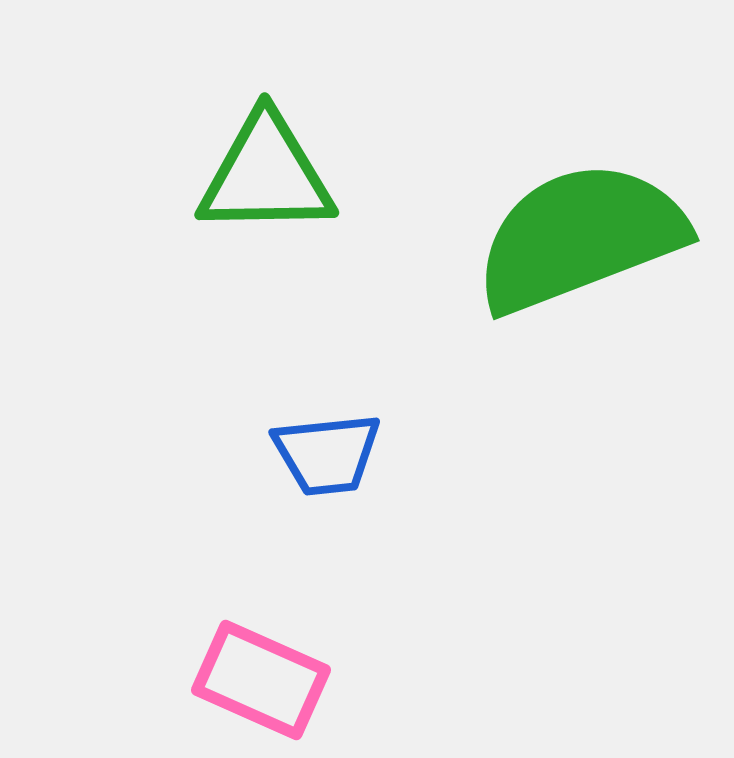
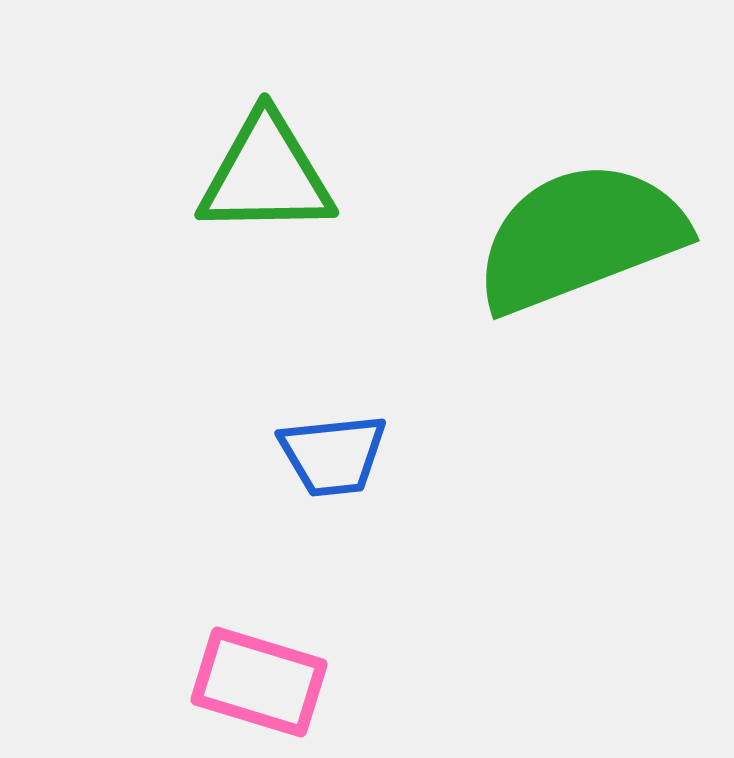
blue trapezoid: moved 6 px right, 1 px down
pink rectangle: moved 2 px left, 2 px down; rotated 7 degrees counterclockwise
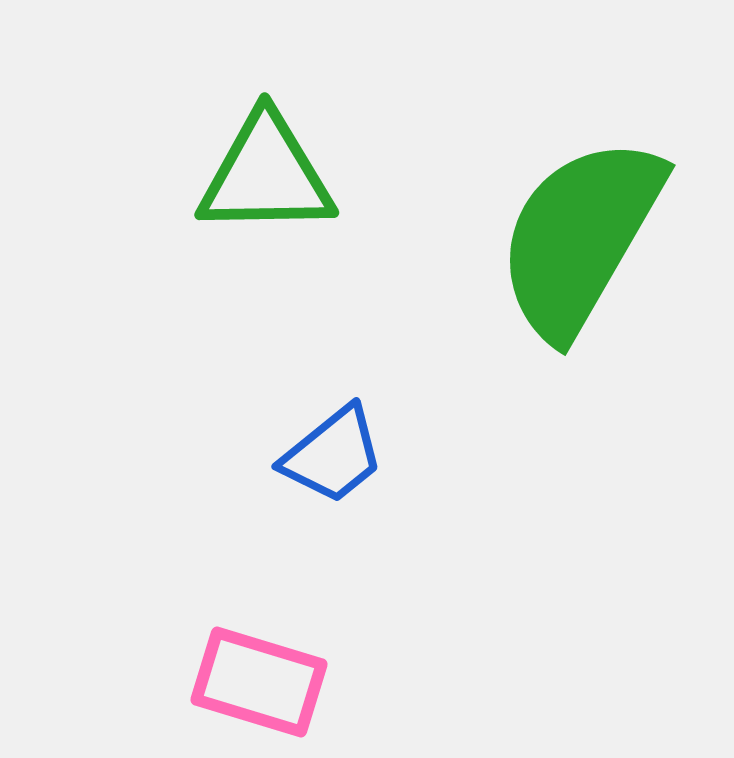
green semicircle: rotated 39 degrees counterclockwise
blue trapezoid: rotated 33 degrees counterclockwise
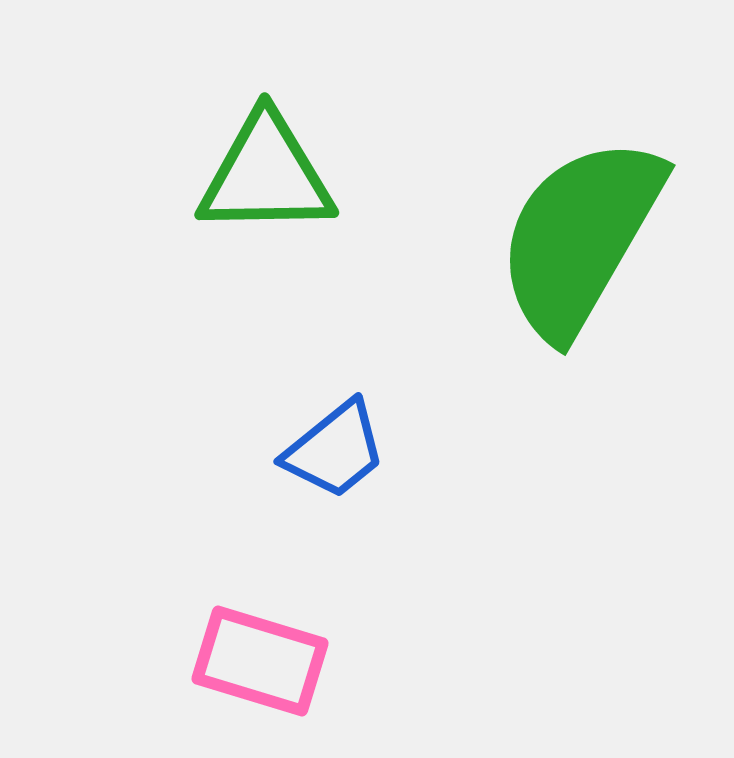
blue trapezoid: moved 2 px right, 5 px up
pink rectangle: moved 1 px right, 21 px up
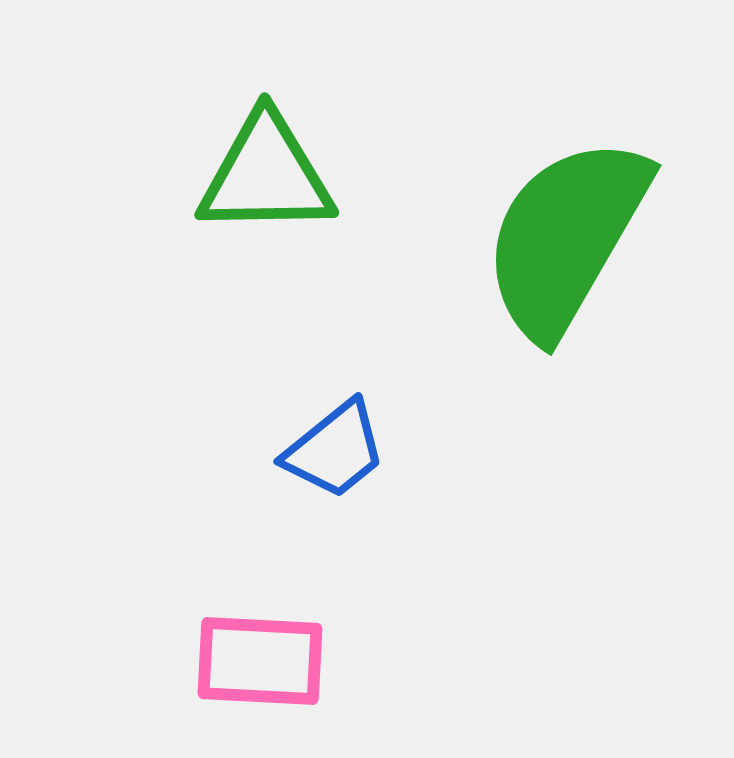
green semicircle: moved 14 px left
pink rectangle: rotated 14 degrees counterclockwise
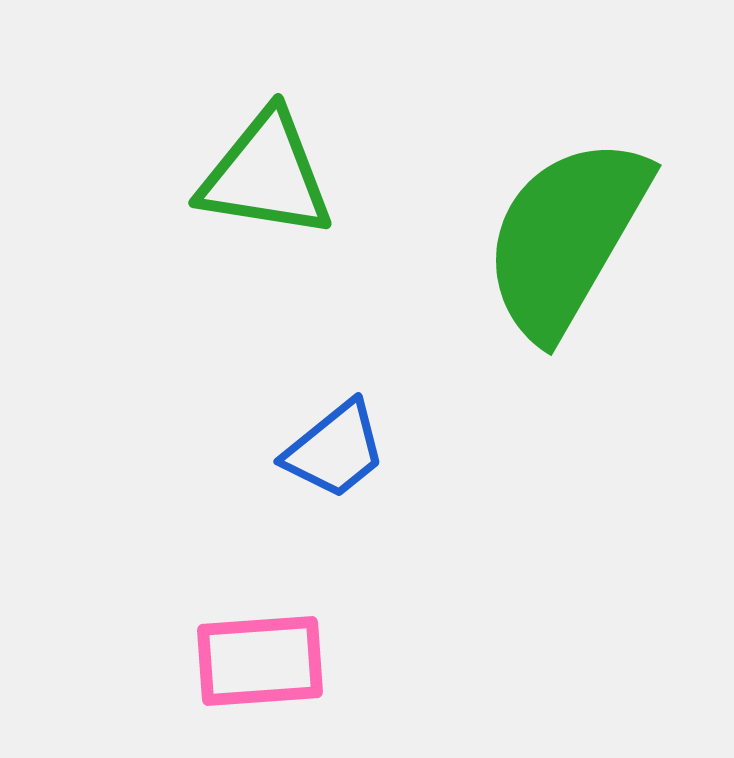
green triangle: rotated 10 degrees clockwise
pink rectangle: rotated 7 degrees counterclockwise
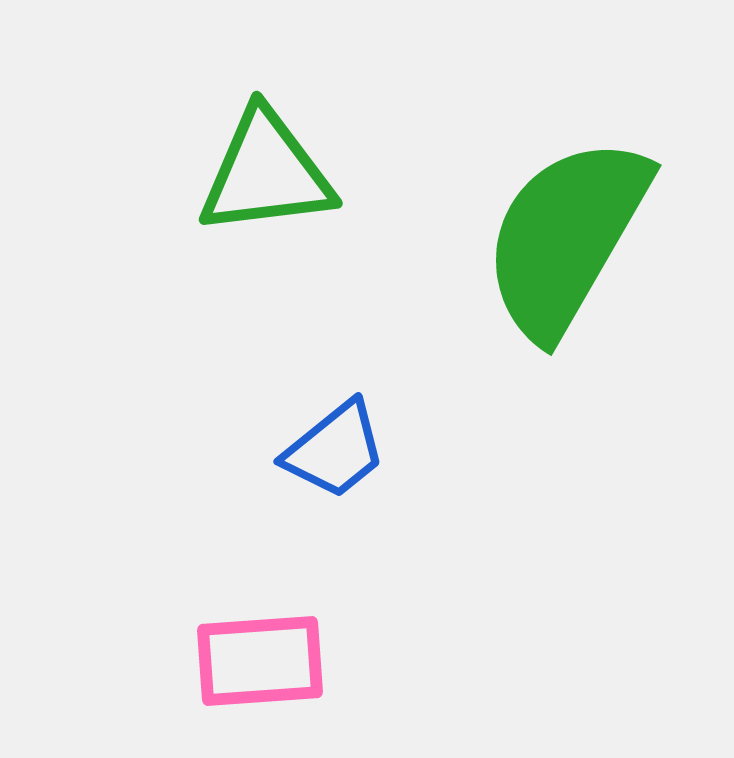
green triangle: moved 2 px up; rotated 16 degrees counterclockwise
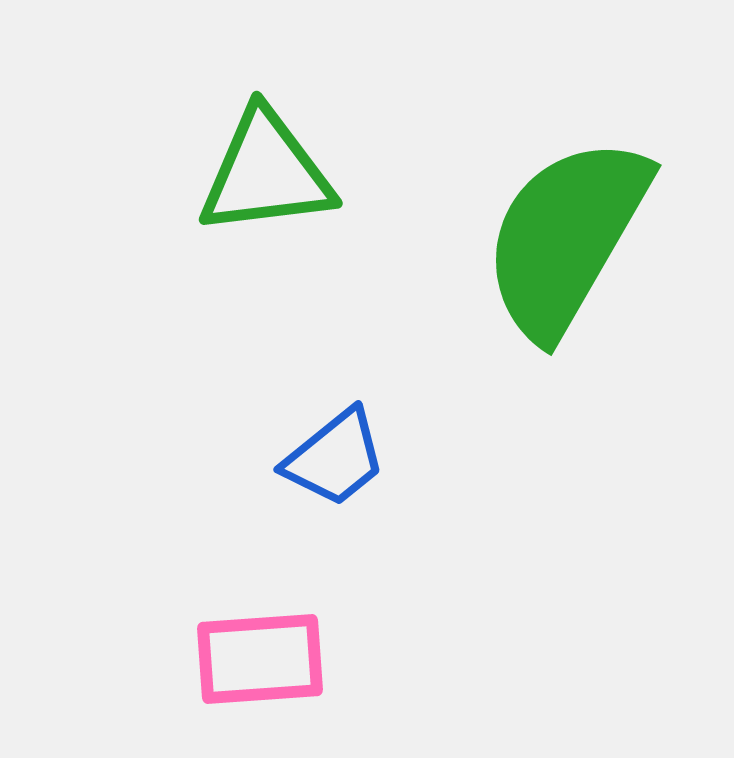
blue trapezoid: moved 8 px down
pink rectangle: moved 2 px up
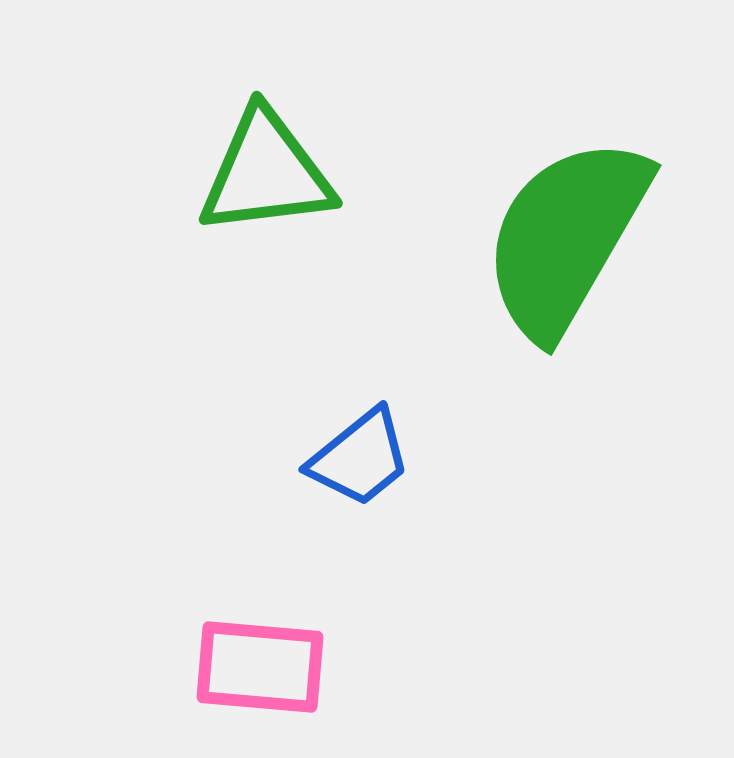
blue trapezoid: moved 25 px right
pink rectangle: moved 8 px down; rotated 9 degrees clockwise
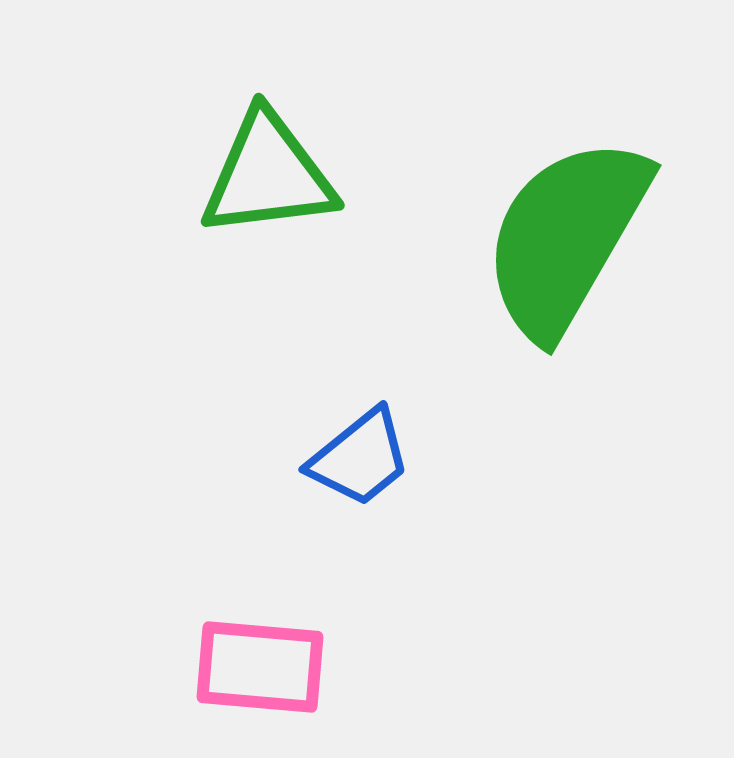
green triangle: moved 2 px right, 2 px down
